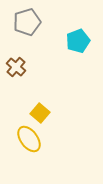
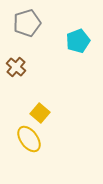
gray pentagon: moved 1 px down
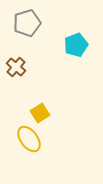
cyan pentagon: moved 2 px left, 4 px down
yellow square: rotated 18 degrees clockwise
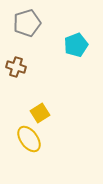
brown cross: rotated 24 degrees counterclockwise
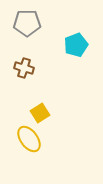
gray pentagon: rotated 16 degrees clockwise
brown cross: moved 8 px right, 1 px down
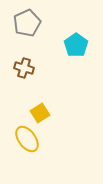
gray pentagon: rotated 24 degrees counterclockwise
cyan pentagon: rotated 15 degrees counterclockwise
yellow ellipse: moved 2 px left
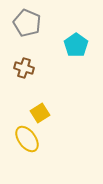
gray pentagon: rotated 24 degrees counterclockwise
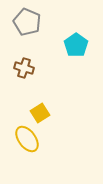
gray pentagon: moved 1 px up
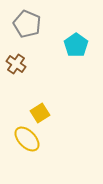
gray pentagon: moved 2 px down
brown cross: moved 8 px left, 4 px up; rotated 18 degrees clockwise
yellow ellipse: rotated 8 degrees counterclockwise
